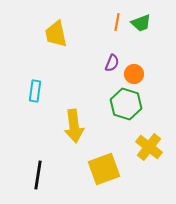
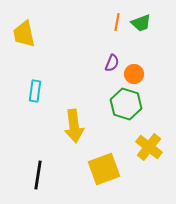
yellow trapezoid: moved 32 px left
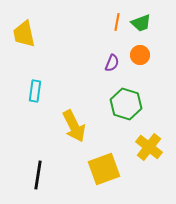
orange circle: moved 6 px right, 19 px up
yellow arrow: rotated 20 degrees counterclockwise
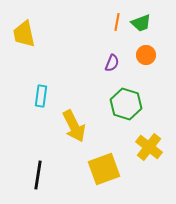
orange circle: moved 6 px right
cyan rectangle: moved 6 px right, 5 px down
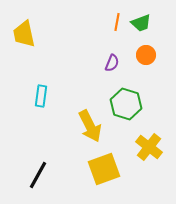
yellow arrow: moved 16 px right
black line: rotated 20 degrees clockwise
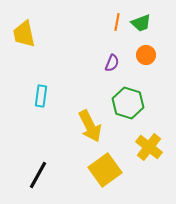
green hexagon: moved 2 px right, 1 px up
yellow square: moved 1 px right, 1 px down; rotated 16 degrees counterclockwise
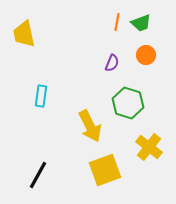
yellow square: rotated 16 degrees clockwise
